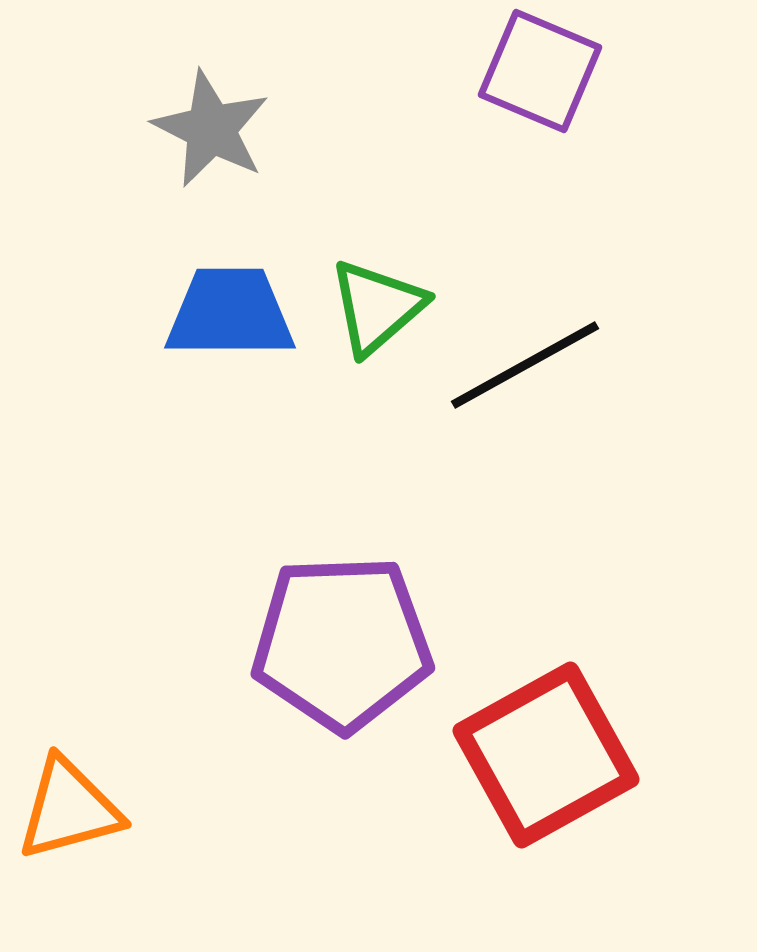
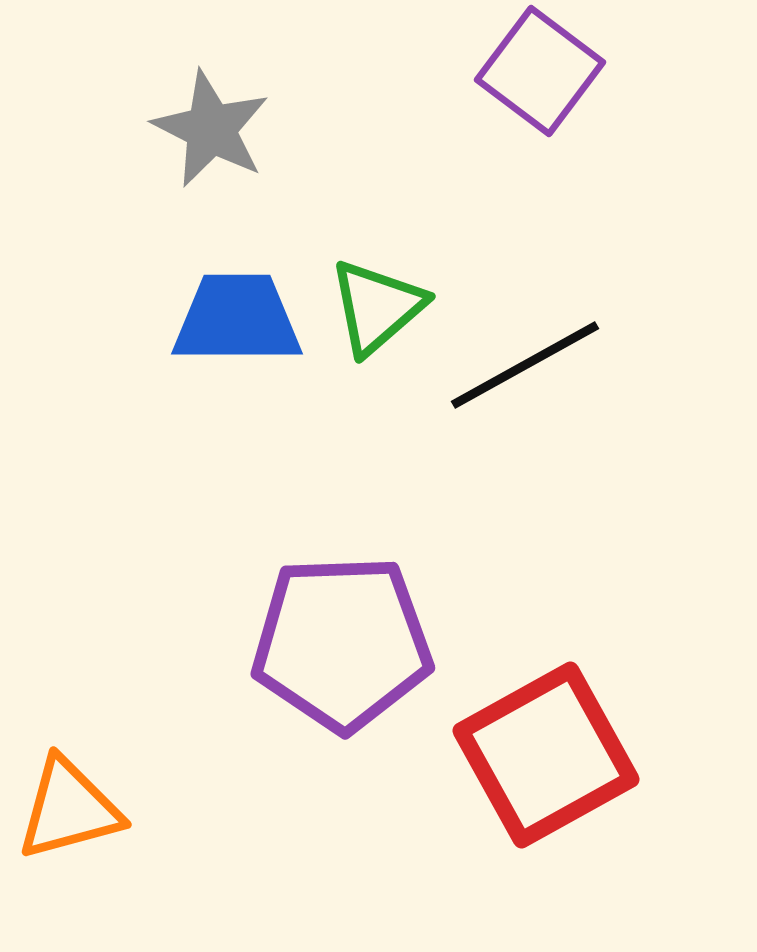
purple square: rotated 14 degrees clockwise
blue trapezoid: moved 7 px right, 6 px down
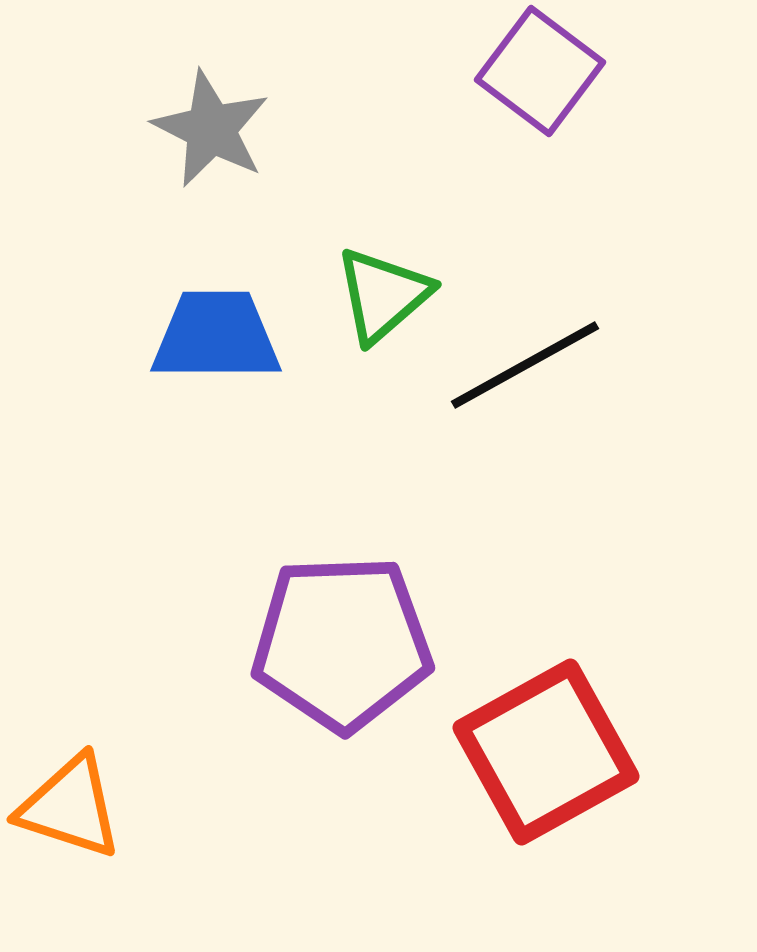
green triangle: moved 6 px right, 12 px up
blue trapezoid: moved 21 px left, 17 px down
red square: moved 3 px up
orange triangle: moved 1 px right, 2 px up; rotated 33 degrees clockwise
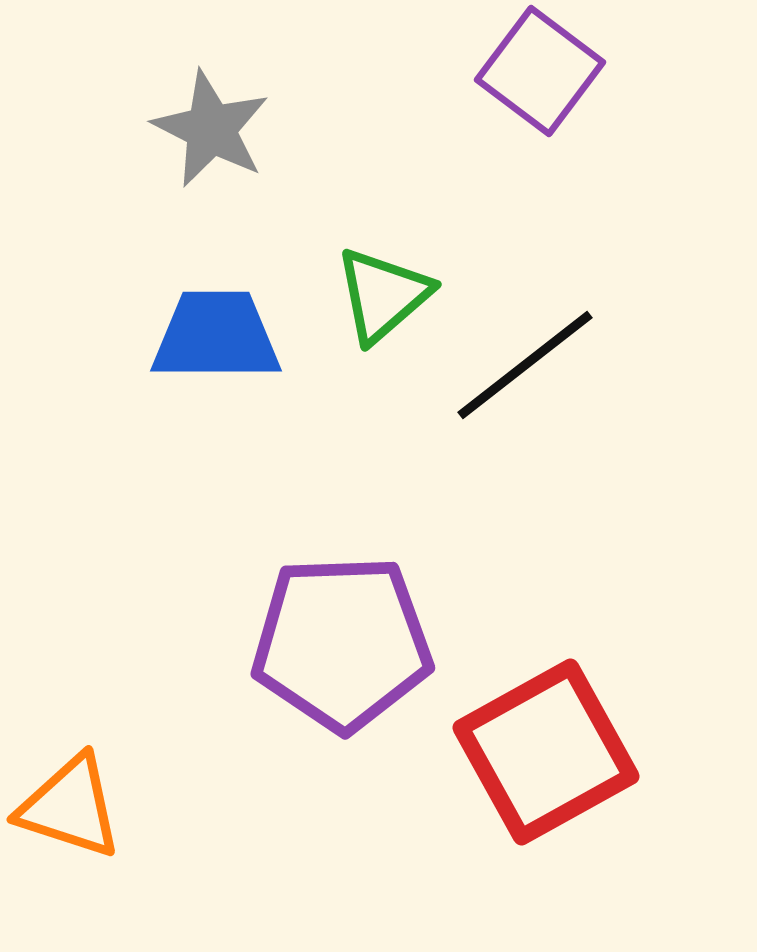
black line: rotated 9 degrees counterclockwise
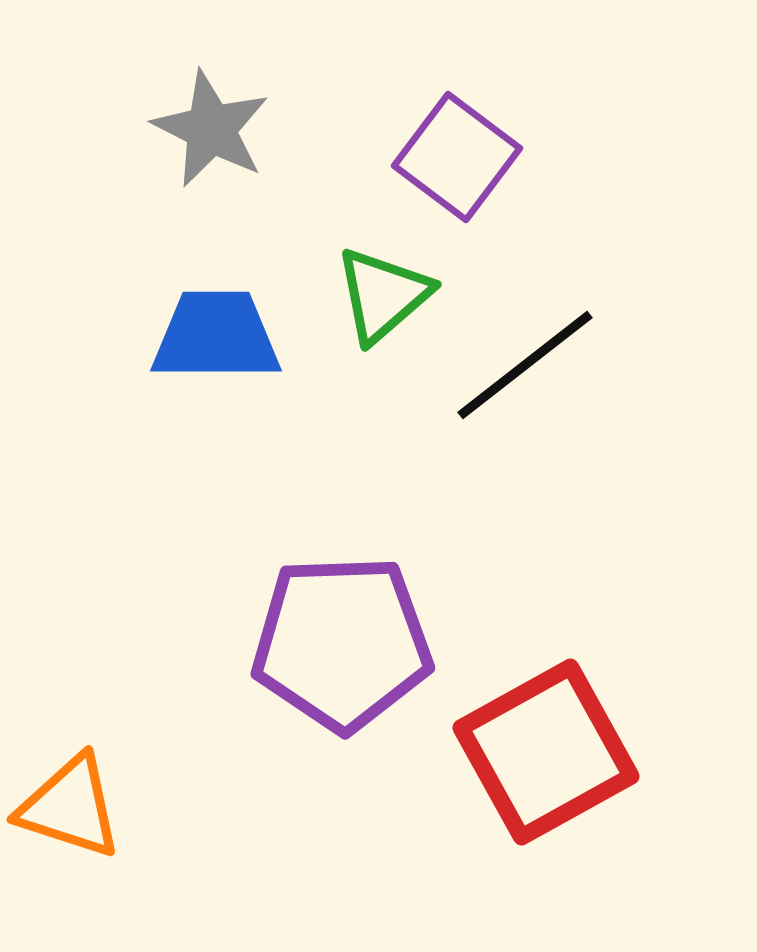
purple square: moved 83 px left, 86 px down
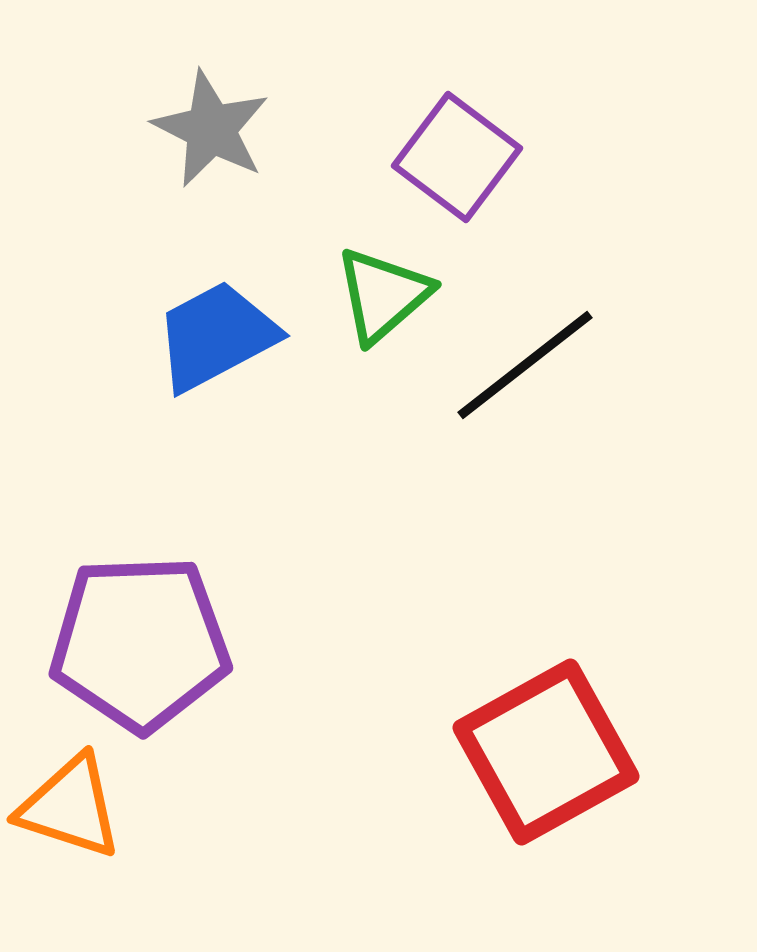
blue trapezoid: rotated 28 degrees counterclockwise
purple pentagon: moved 202 px left
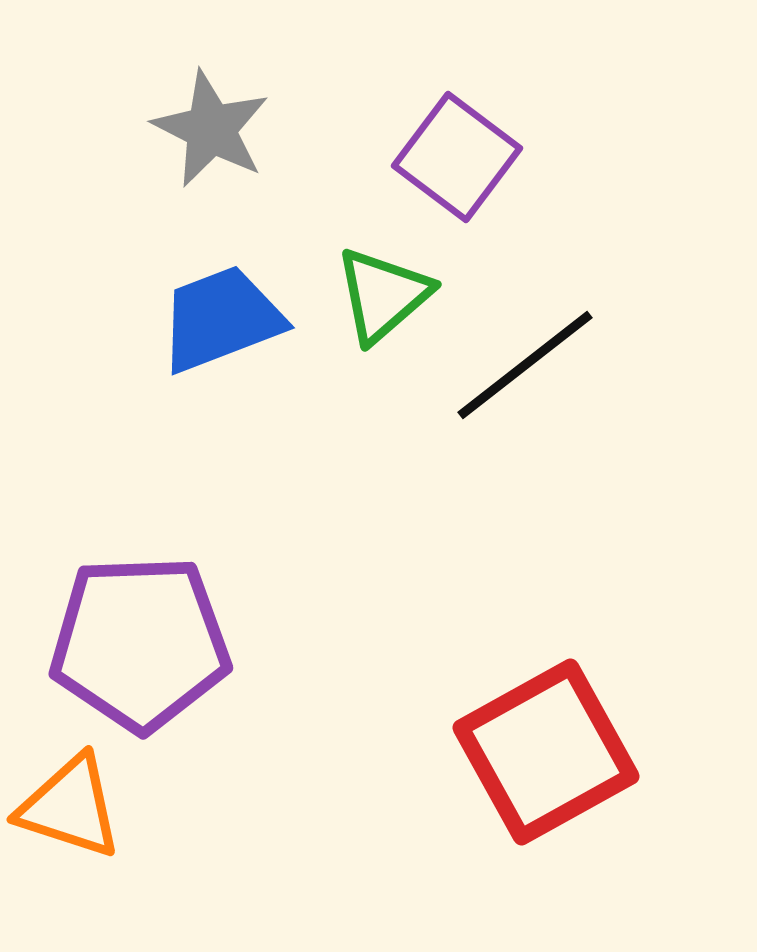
blue trapezoid: moved 5 px right, 17 px up; rotated 7 degrees clockwise
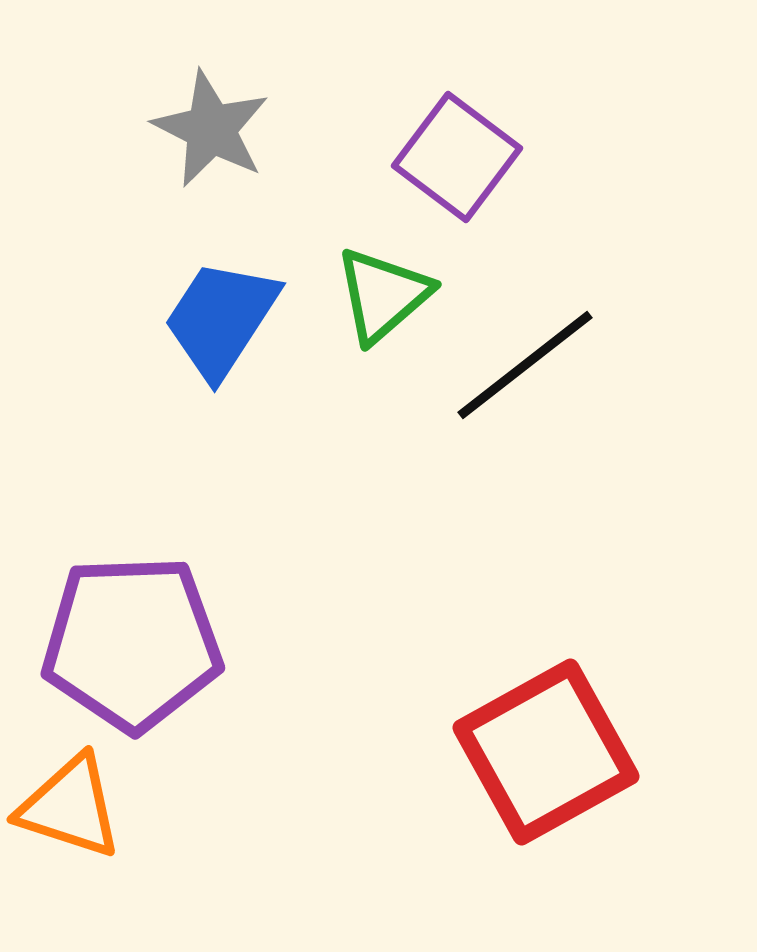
blue trapezoid: rotated 36 degrees counterclockwise
purple pentagon: moved 8 px left
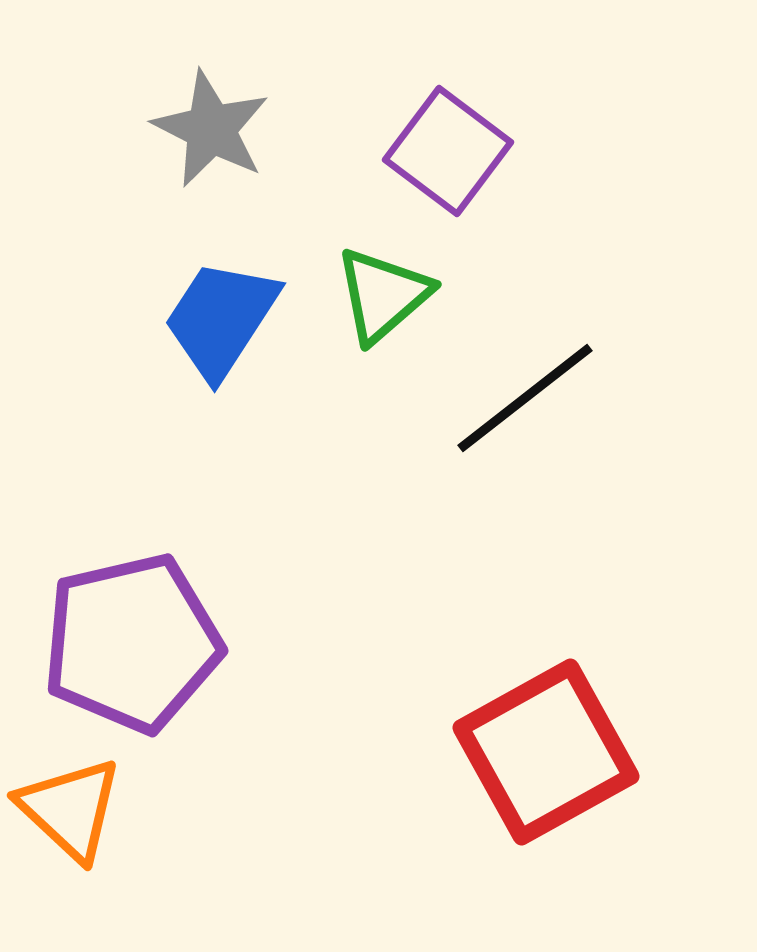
purple square: moved 9 px left, 6 px up
black line: moved 33 px down
purple pentagon: rotated 11 degrees counterclockwise
orange triangle: moved 2 px down; rotated 25 degrees clockwise
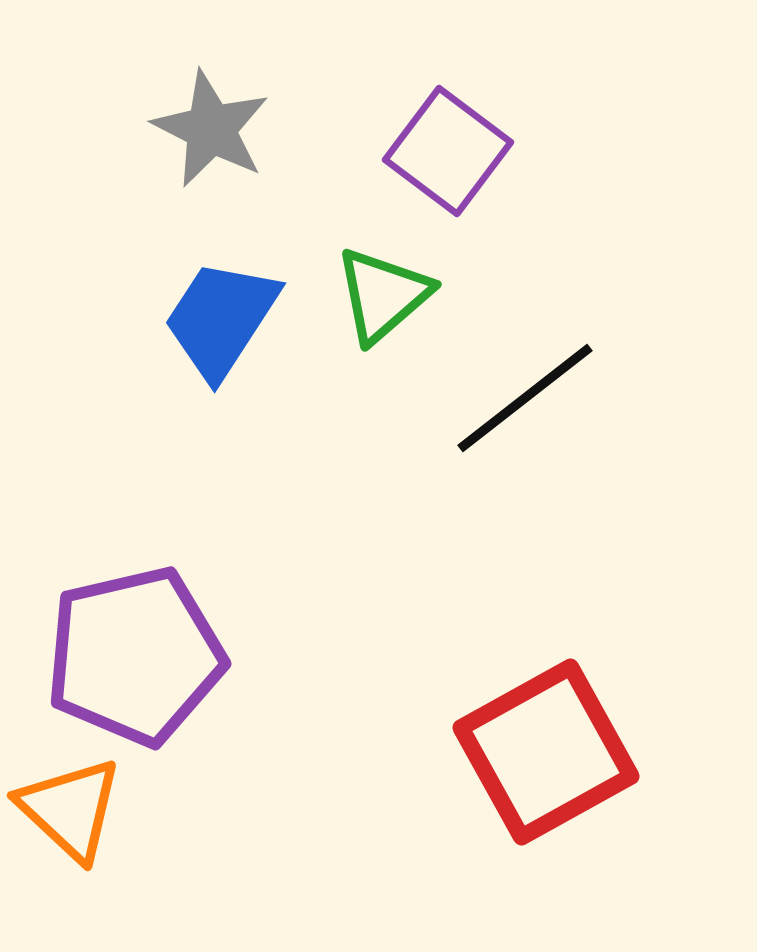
purple pentagon: moved 3 px right, 13 px down
